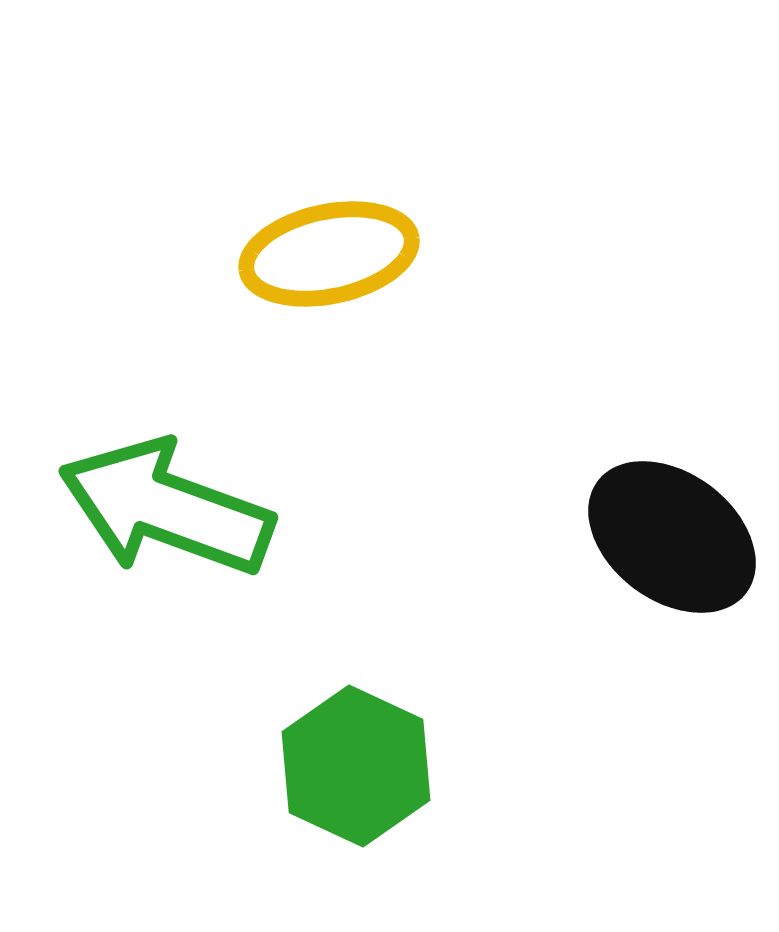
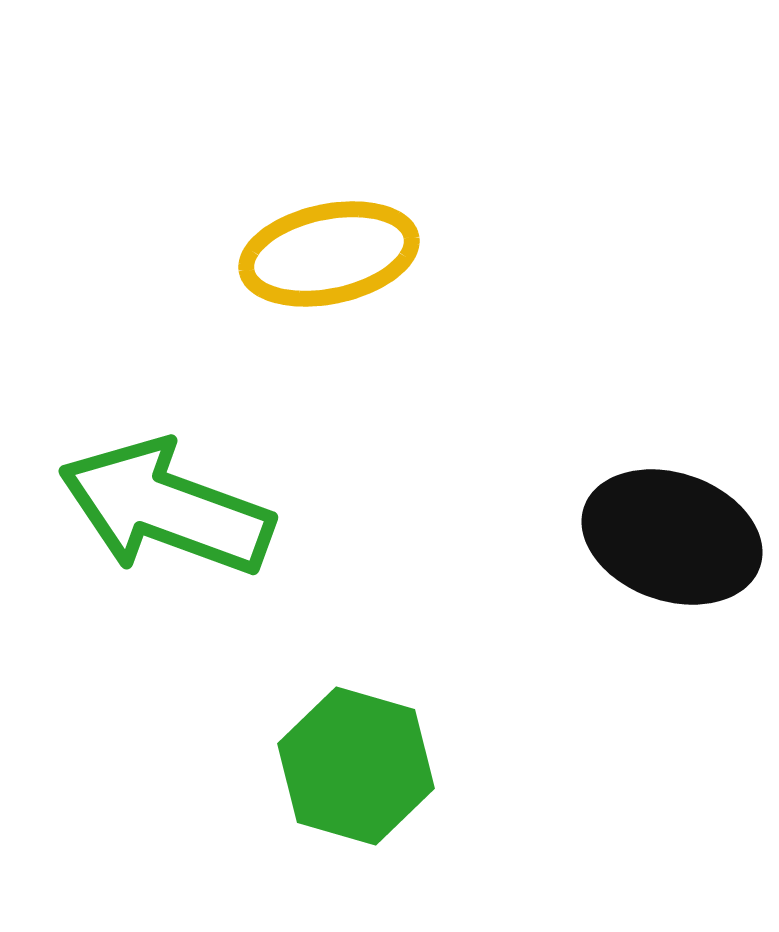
black ellipse: rotated 18 degrees counterclockwise
green hexagon: rotated 9 degrees counterclockwise
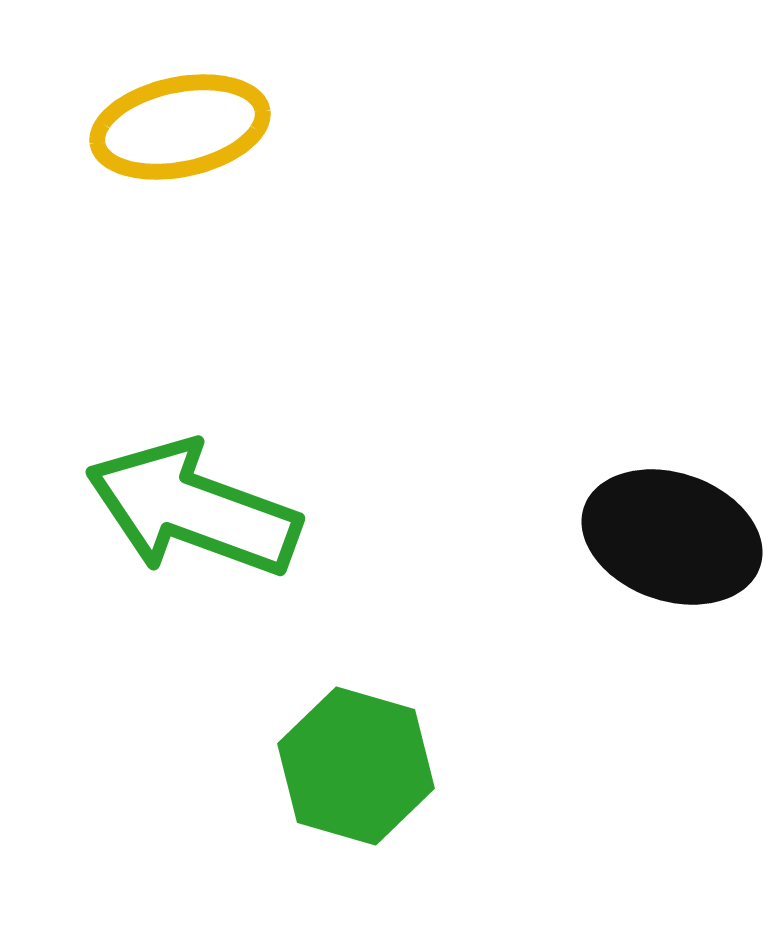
yellow ellipse: moved 149 px left, 127 px up
green arrow: moved 27 px right, 1 px down
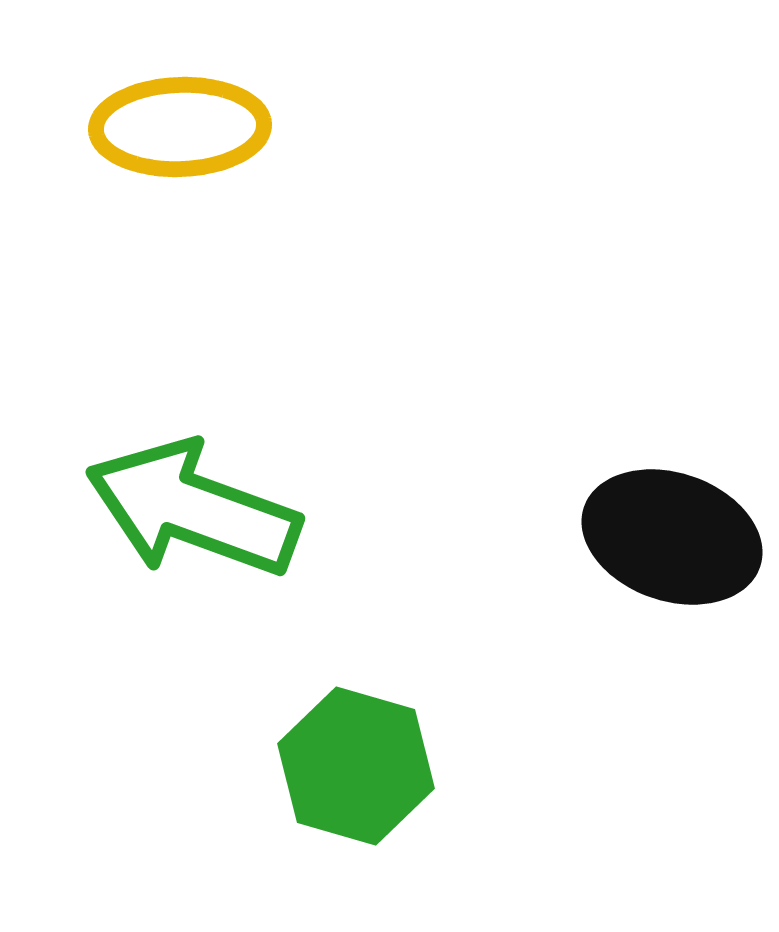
yellow ellipse: rotated 10 degrees clockwise
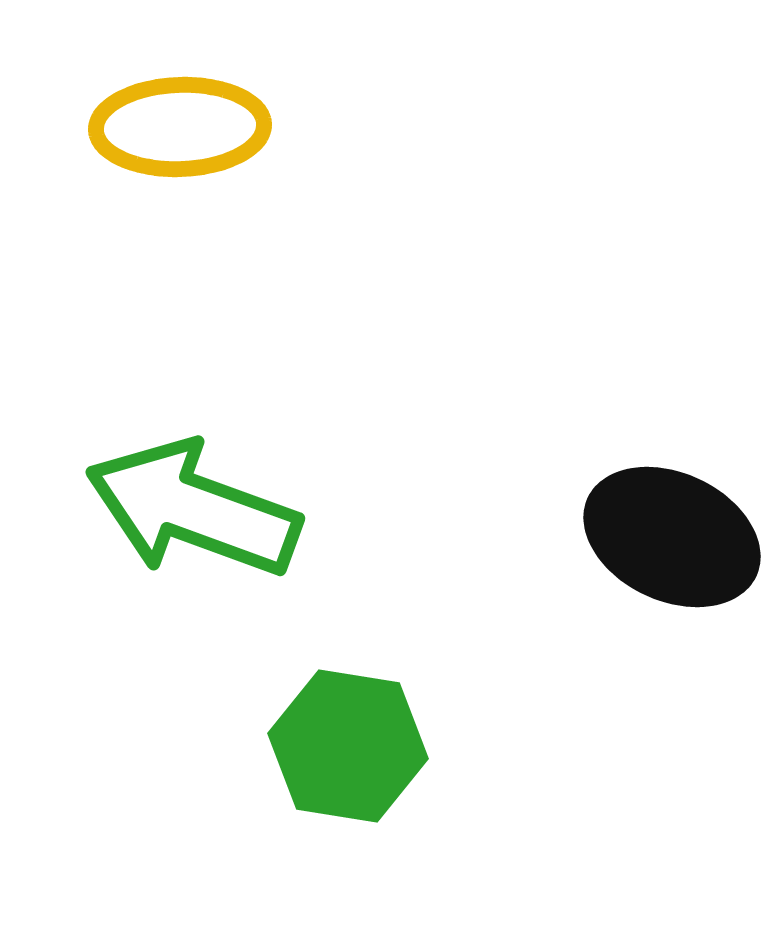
black ellipse: rotated 6 degrees clockwise
green hexagon: moved 8 px left, 20 px up; rotated 7 degrees counterclockwise
